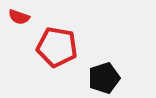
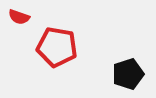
black pentagon: moved 24 px right, 4 px up
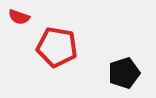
black pentagon: moved 4 px left, 1 px up
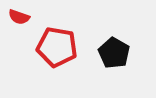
black pentagon: moved 10 px left, 20 px up; rotated 24 degrees counterclockwise
